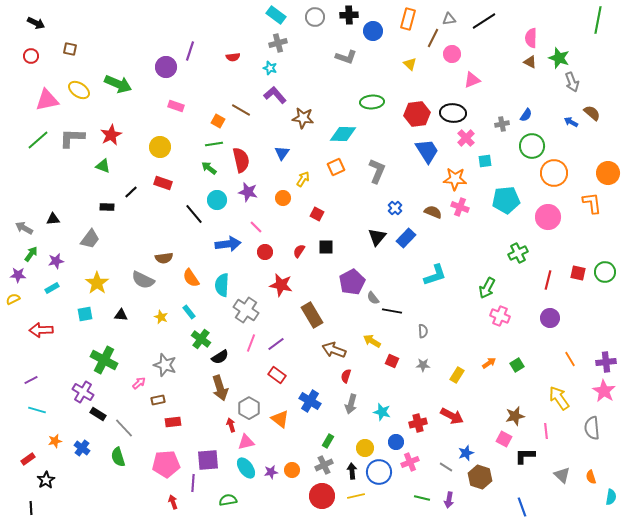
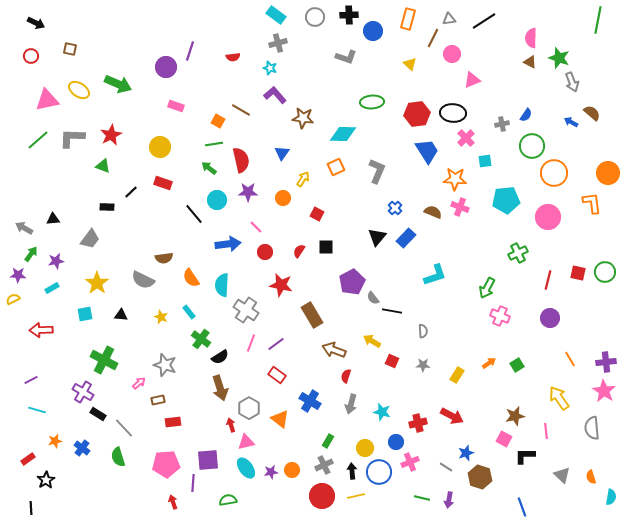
purple star at (248, 192): rotated 12 degrees counterclockwise
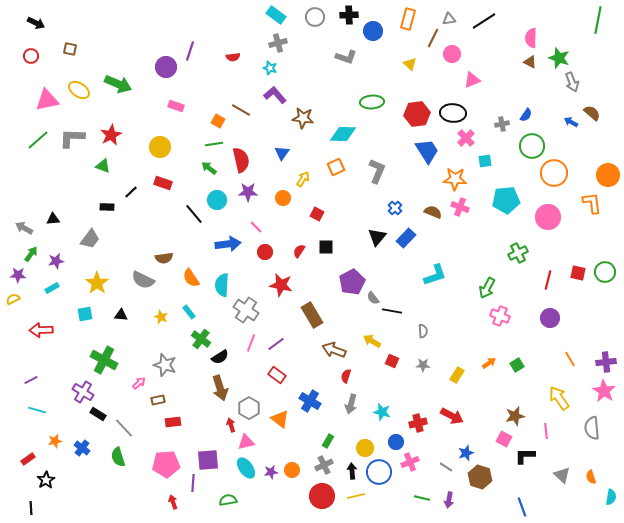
orange circle at (608, 173): moved 2 px down
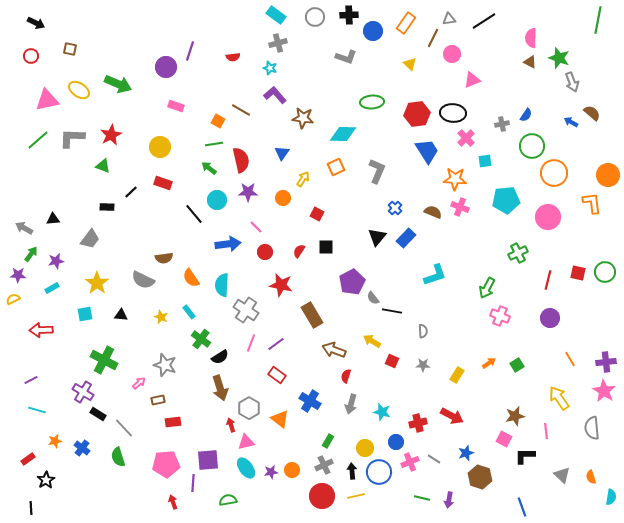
orange rectangle at (408, 19): moved 2 px left, 4 px down; rotated 20 degrees clockwise
gray line at (446, 467): moved 12 px left, 8 px up
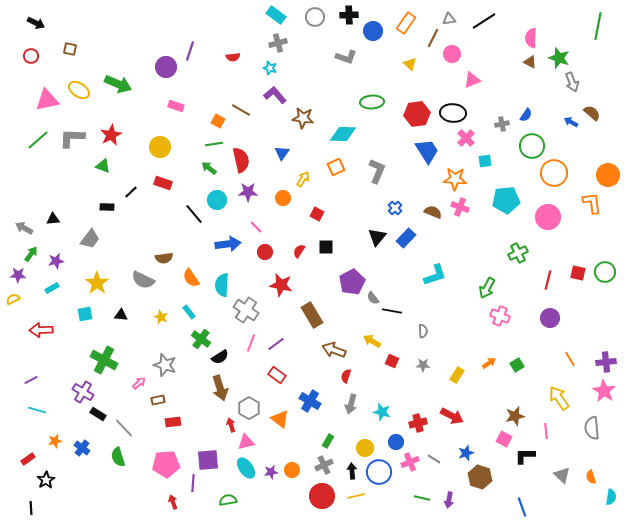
green line at (598, 20): moved 6 px down
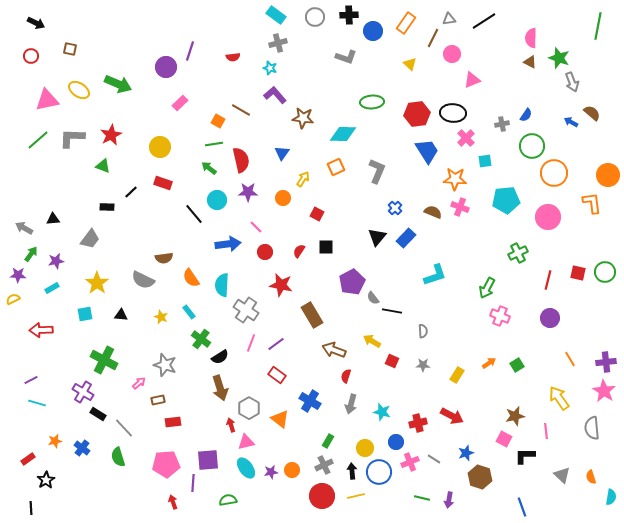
pink rectangle at (176, 106): moved 4 px right, 3 px up; rotated 63 degrees counterclockwise
cyan line at (37, 410): moved 7 px up
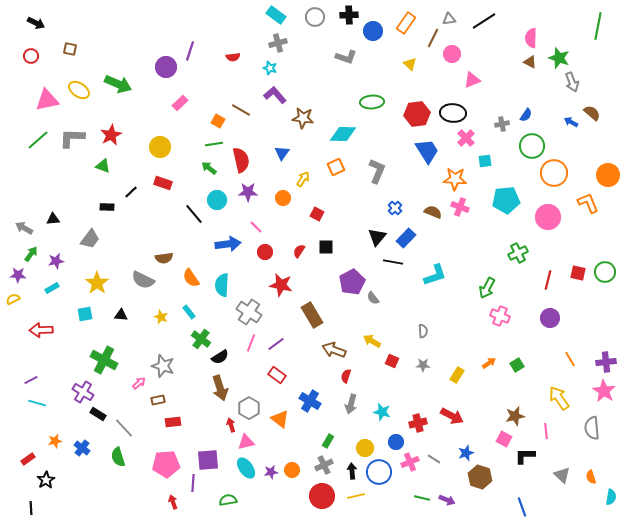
orange L-shape at (592, 203): moved 4 px left; rotated 15 degrees counterclockwise
gray cross at (246, 310): moved 3 px right, 2 px down
black line at (392, 311): moved 1 px right, 49 px up
gray star at (165, 365): moved 2 px left, 1 px down
purple arrow at (449, 500): moved 2 px left; rotated 77 degrees counterclockwise
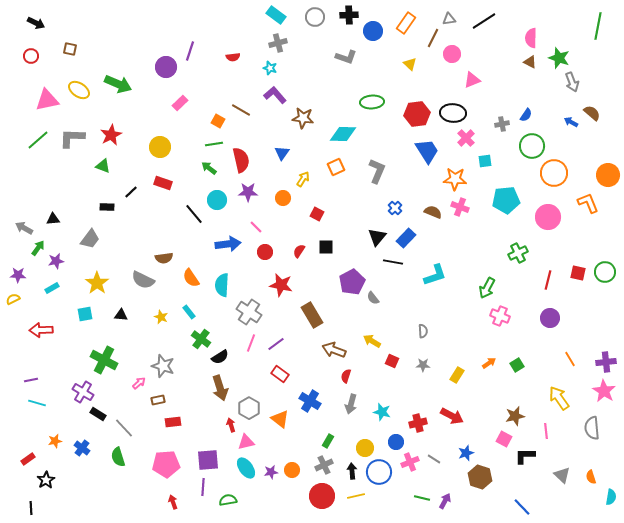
green arrow at (31, 254): moved 7 px right, 6 px up
red rectangle at (277, 375): moved 3 px right, 1 px up
purple line at (31, 380): rotated 16 degrees clockwise
purple line at (193, 483): moved 10 px right, 4 px down
purple arrow at (447, 500): moved 2 px left, 1 px down; rotated 84 degrees counterclockwise
blue line at (522, 507): rotated 24 degrees counterclockwise
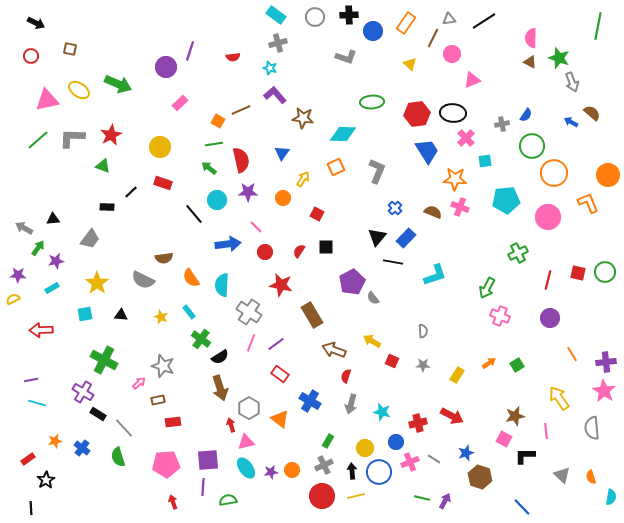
brown line at (241, 110): rotated 54 degrees counterclockwise
orange line at (570, 359): moved 2 px right, 5 px up
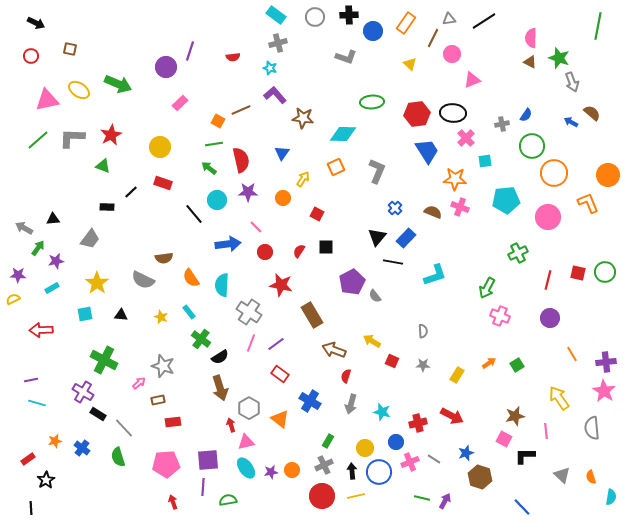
gray semicircle at (373, 298): moved 2 px right, 2 px up
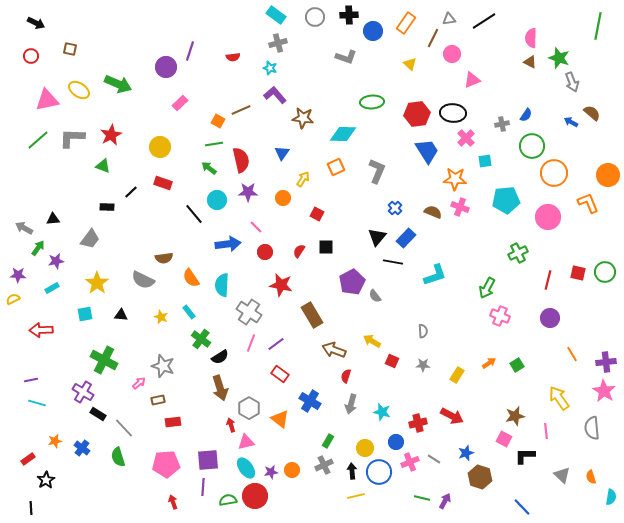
red circle at (322, 496): moved 67 px left
